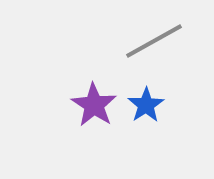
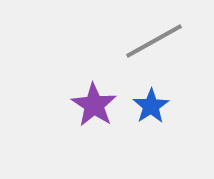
blue star: moved 5 px right, 1 px down
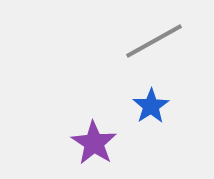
purple star: moved 38 px down
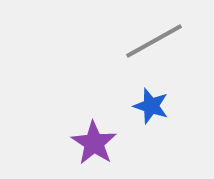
blue star: rotated 21 degrees counterclockwise
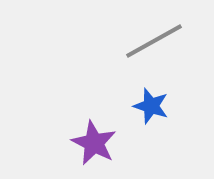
purple star: rotated 6 degrees counterclockwise
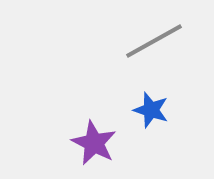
blue star: moved 4 px down
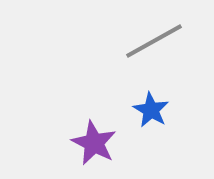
blue star: rotated 12 degrees clockwise
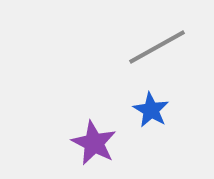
gray line: moved 3 px right, 6 px down
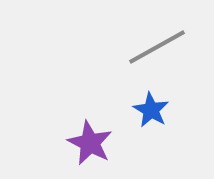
purple star: moved 4 px left
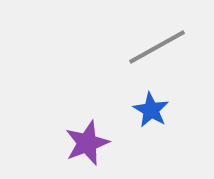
purple star: moved 3 px left; rotated 24 degrees clockwise
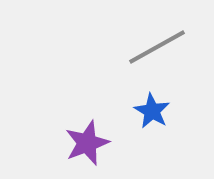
blue star: moved 1 px right, 1 px down
